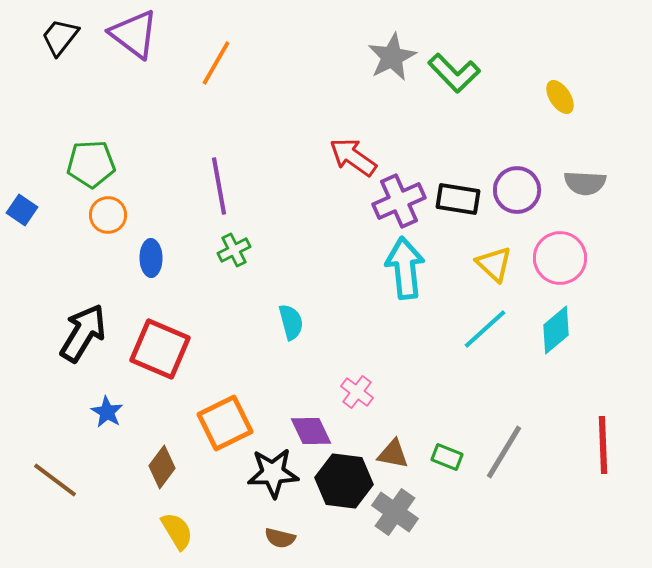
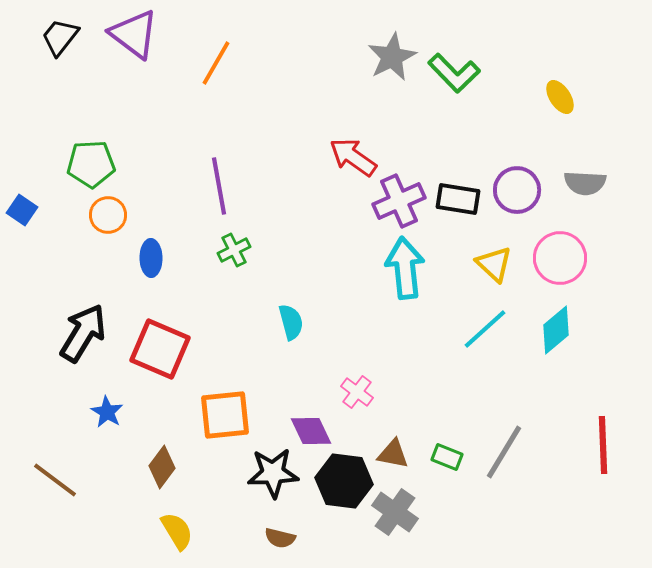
orange square: moved 8 px up; rotated 20 degrees clockwise
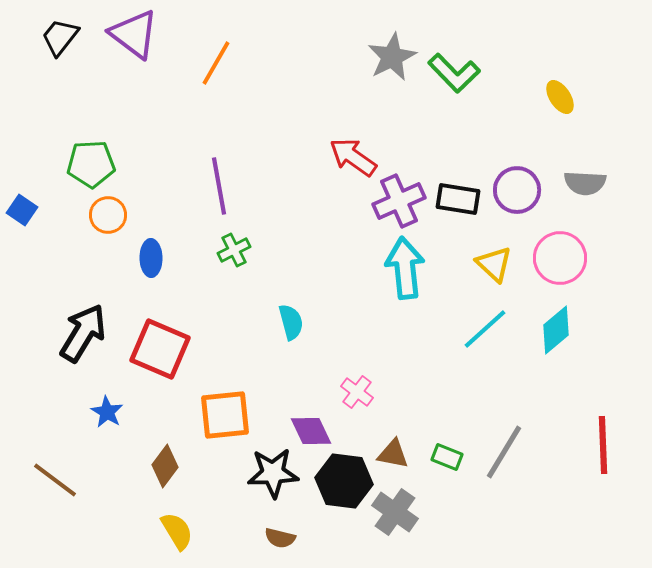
brown diamond: moved 3 px right, 1 px up
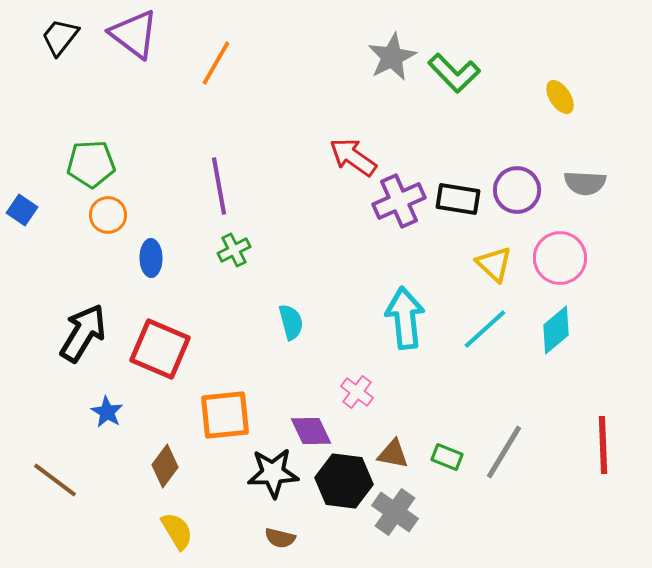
cyan arrow: moved 50 px down
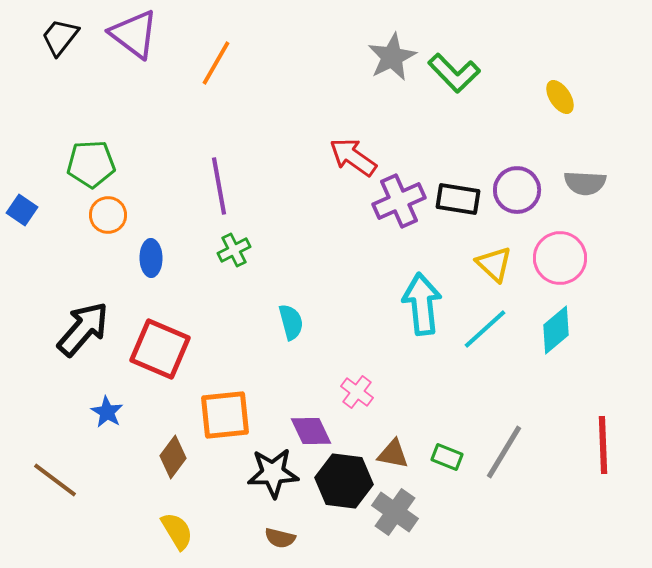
cyan arrow: moved 17 px right, 14 px up
black arrow: moved 4 px up; rotated 10 degrees clockwise
brown diamond: moved 8 px right, 9 px up
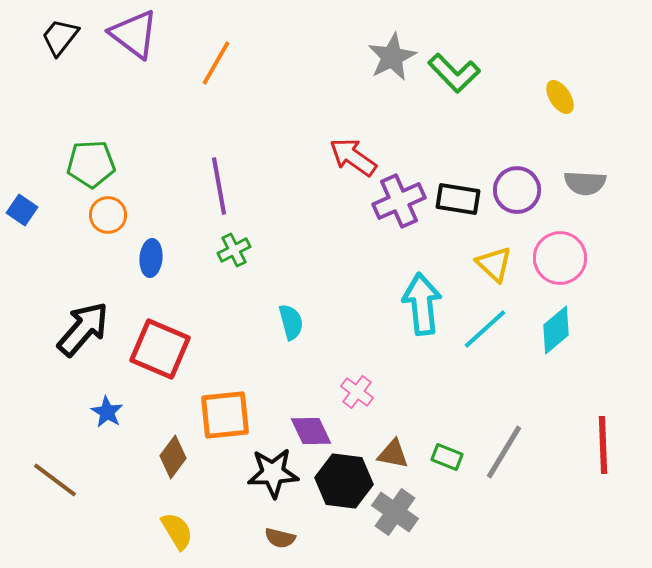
blue ellipse: rotated 6 degrees clockwise
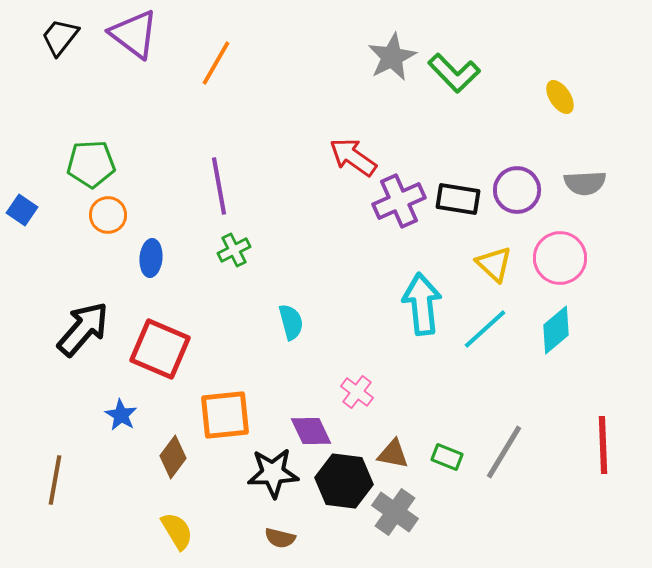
gray semicircle: rotated 6 degrees counterclockwise
blue star: moved 14 px right, 3 px down
brown line: rotated 63 degrees clockwise
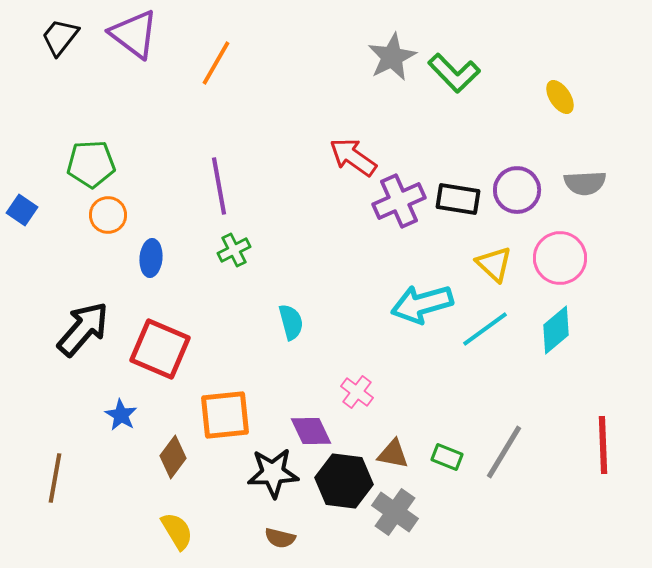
cyan arrow: rotated 100 degrees counterclockwise
cyan line: rotated 6 degrees clockwise
brown line: moved 2 px up
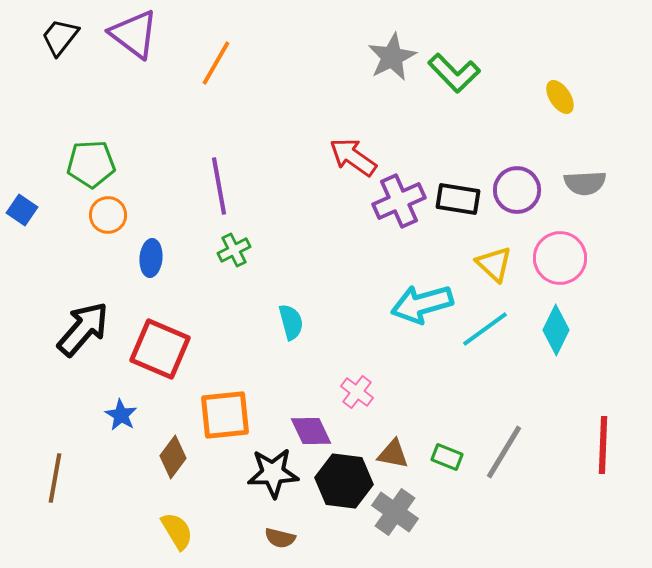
cyan diamond: rotated 24 degrees counterclockwise
red line: rotated 4 degrees clockwise
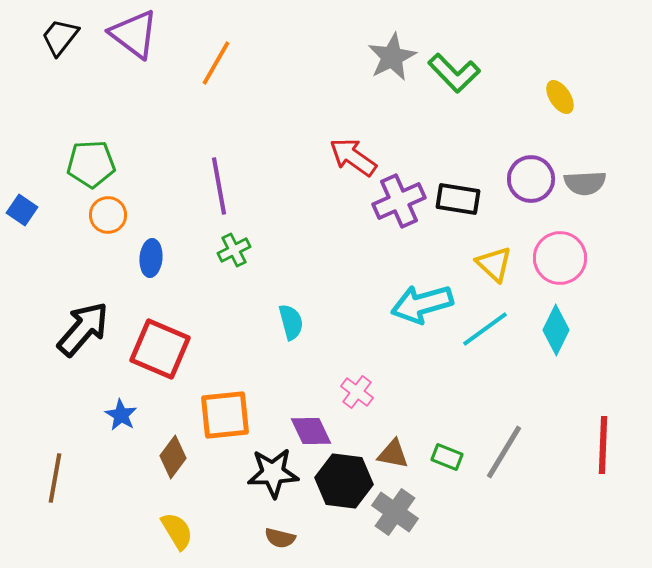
purple circle: moved 14 px right, 11 px up
